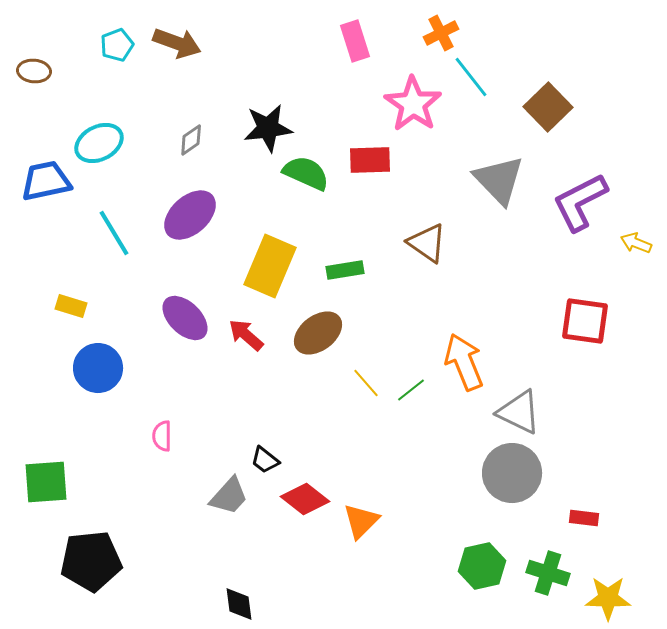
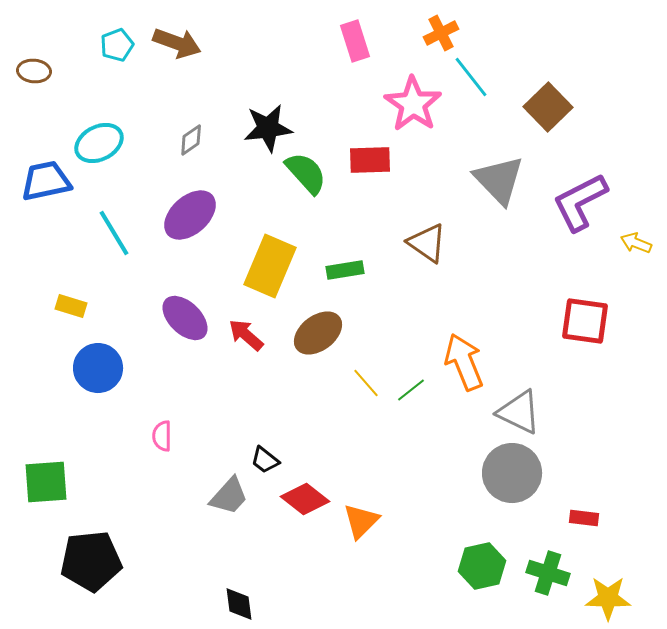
green semicircle at (306, 173): rotated 24 degrees clockwise
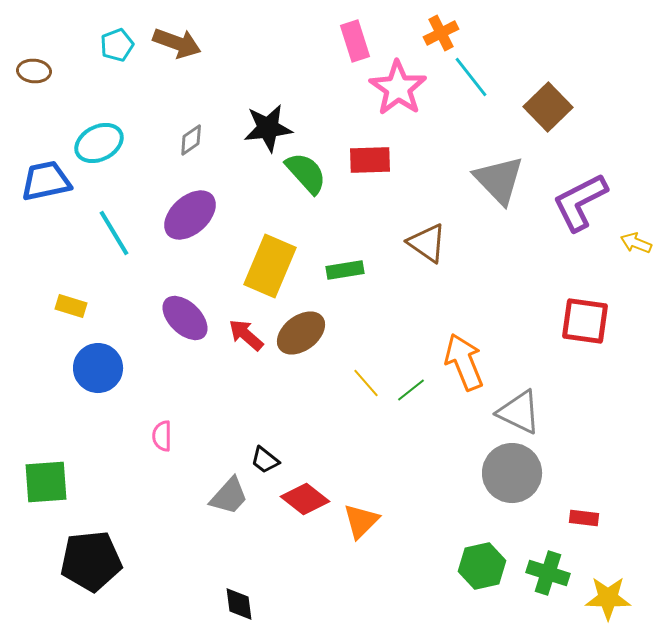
pink star at (413, 104): moved 15 px left, 16 px up
brown ellipse at (318, 333): moved 17 px left
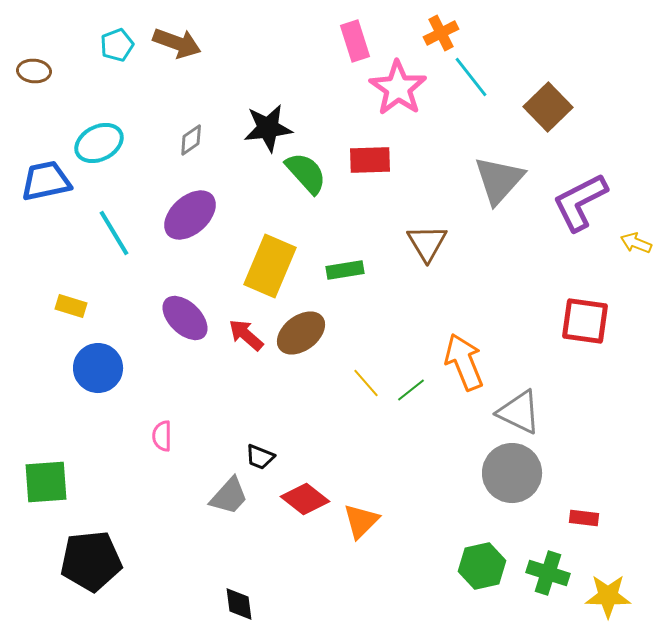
gray triangle at (499, 180): rotated 26 degrees clockwise
brown triangle at (427, 243): rotated 24 degrees clockwise
black trapezoid at (265, 460): moved 5 px left, 3 px up; rotated 16 degrees counterclockwise
yellow star at (608, 598): moved 2 px up
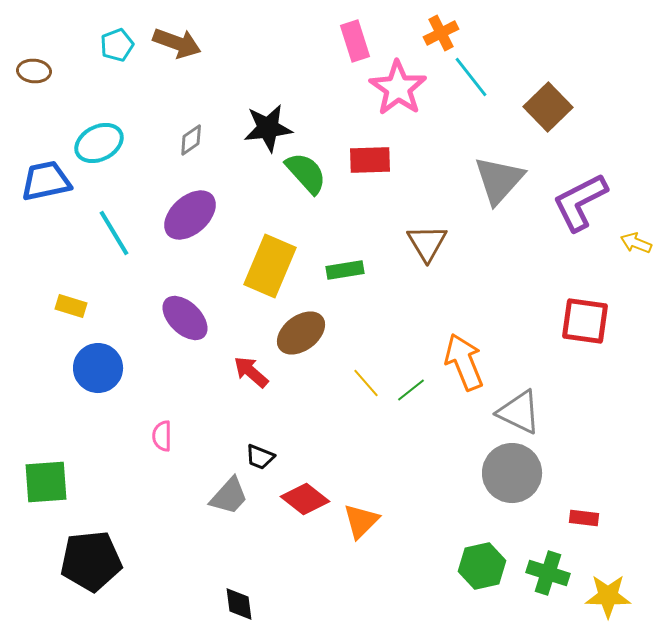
red arrow at (246, 335): moved 5 px right, 37 px down
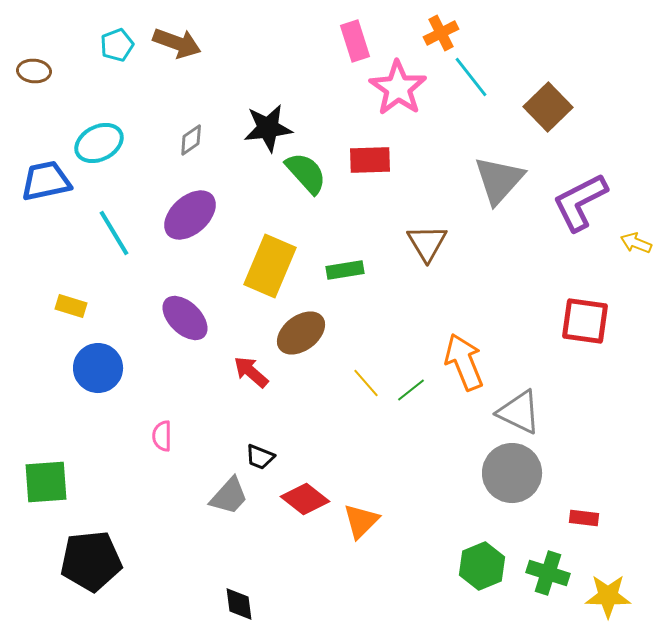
green hexagon at (482, 566): rotated 9 degrees counterclockwise
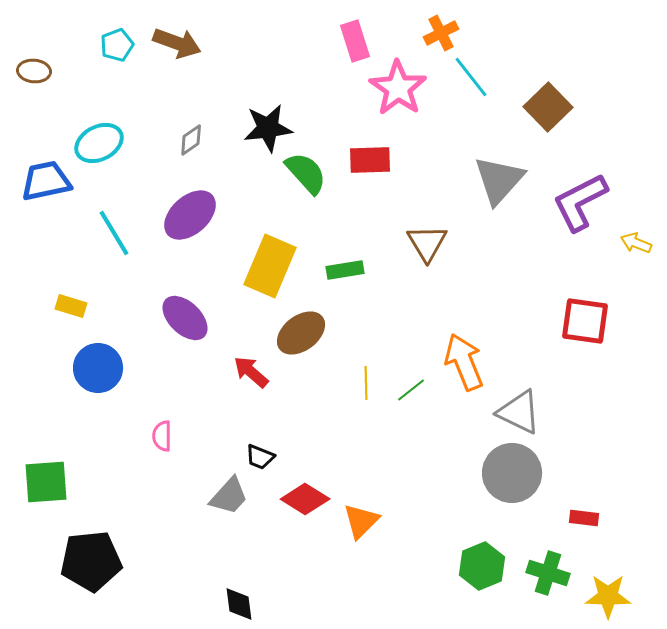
yellow line at (366, 383): rotated 40 degrees clockwise
red diamond at (305, 499): rotated 6 degrees counterclockwise
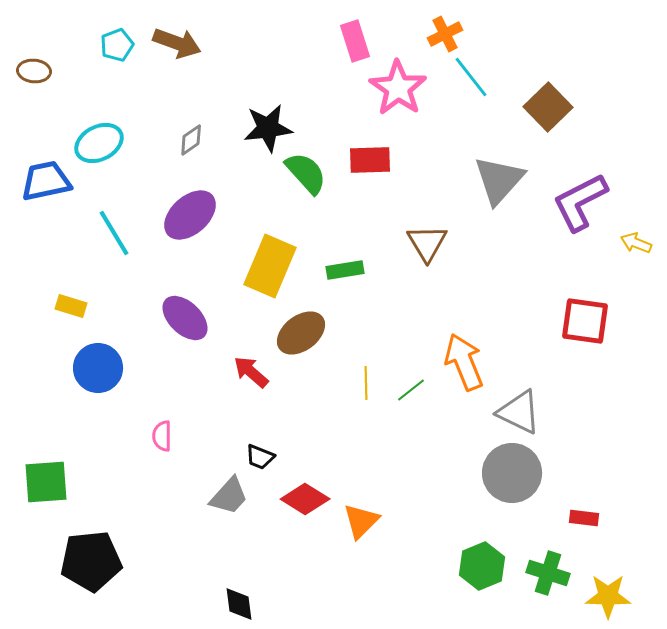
orange cross at (441, 33): moved 4 px right, 1 px down
